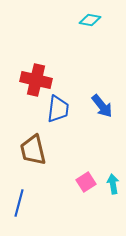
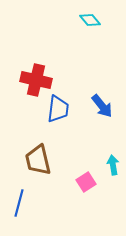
cyan diamond: rotated 40 degrees clockwise
brown trapezoid: moved 5 px right, 10 px down
cyan arrow: moved 19 px up
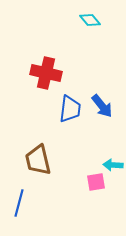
red cross: moved 10 px right, 7 px up
blue trapezoid: moved 12 px right
cyan arrow: rotated 78 degrees counterclockwise
pink square: moved 10 px right; rotated 24 degrees clockwise
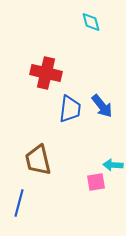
cyan diamond: moved 1 px right, 2 px down; rotated 25 degrees clockwise
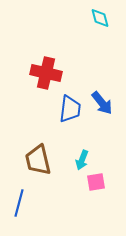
cyan diamond: moved 9 px right, 4 px up
blue arrow: moved 3 px up
cyan arrow: moved 31 px left, 5 px up; rotated 72 degrees counterclockwise
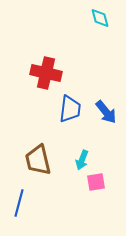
blue arrow: moved 4 px right, 9 px down
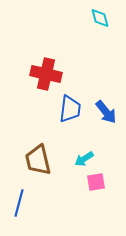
red cross: moved 1 px down
cyan arrow: moved 2 px right, 1 px up; rotated 36 degrees clockwise
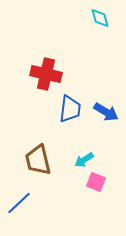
blue arrow: rotated 20 degrees counterclockwise
cyan arrow: moved 1 px down
pink square: rotated 30 degrees clockwise
blue line: rotated 32 degrees clockwise
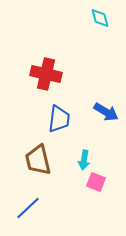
blue trapezoid: moved 11 px left, 10 px down
cyan arrow: rotated 48 degrees counterclockwise
blue line: moved 9 px right, 5 px down
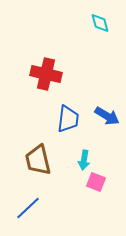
cyan diamond: moved 5 px down
blue arrow: moved 1 px right, 4 px down
blue trapezoid: moved 9 px right
